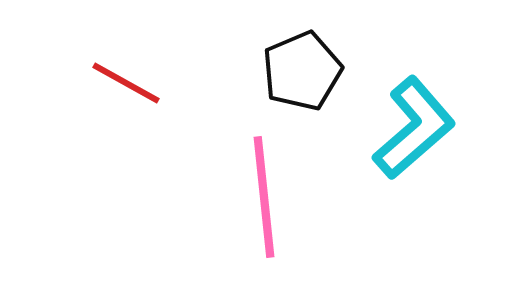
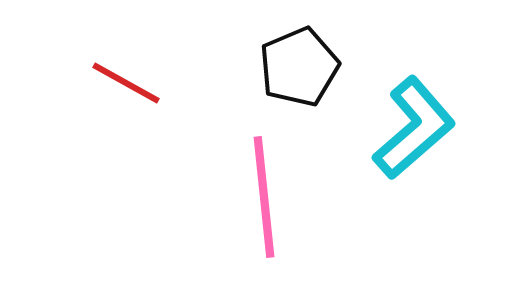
black pentagon: moved 3 px left, 4 px up
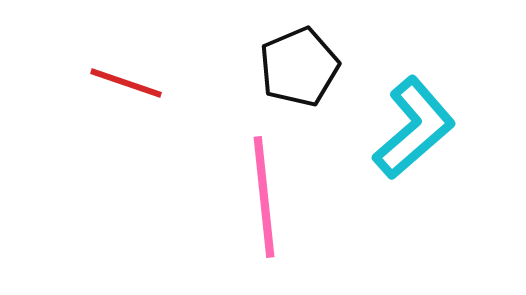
red line: rotated 10 degrees counterclockwise
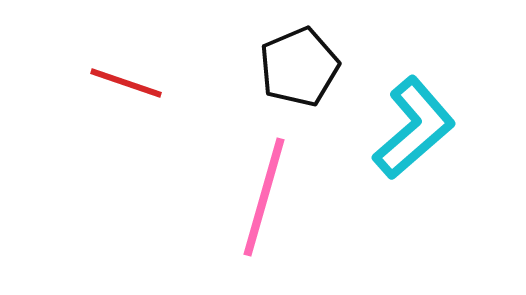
pink line: rotated 22 degrees clockwise
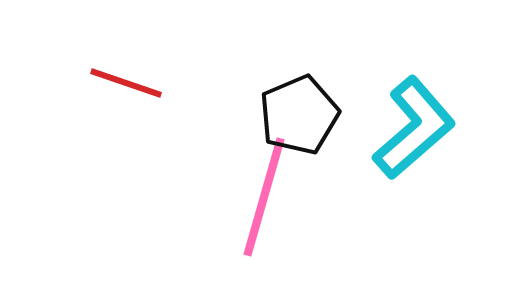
black pentagon: moved 48 px down
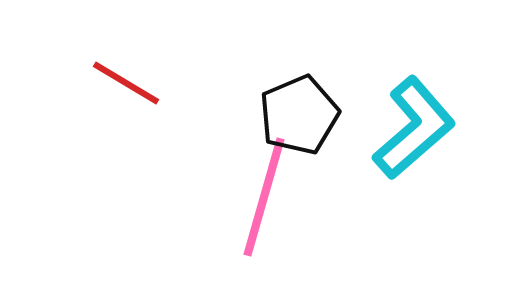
red line: rotated 12 degrees clockwise
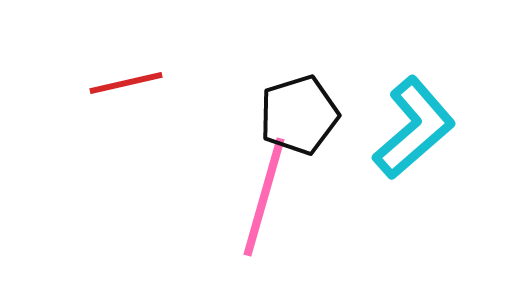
red line: rotated 44 degrees counterclockwise
black pentagon: rotated 6 degrees clockwise
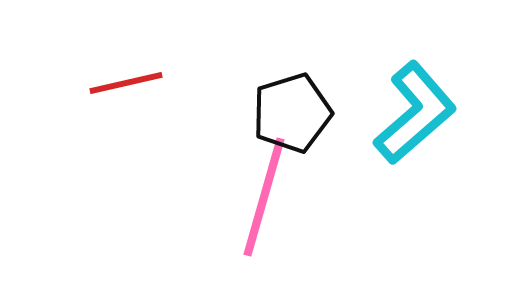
black pentagon: moved 7 px left, 2 px up
cyan L-shape: moved 1 px right, 15 px up
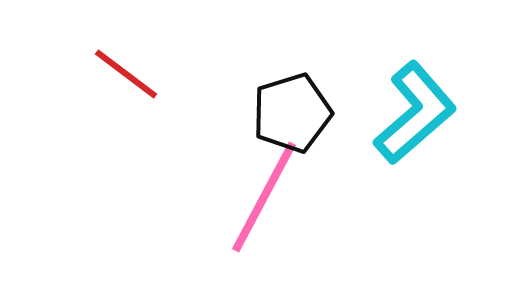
red line: moved 9 px up; rotated 50 degrees clockwise
pink line: rotated 12 degrees clockwise
